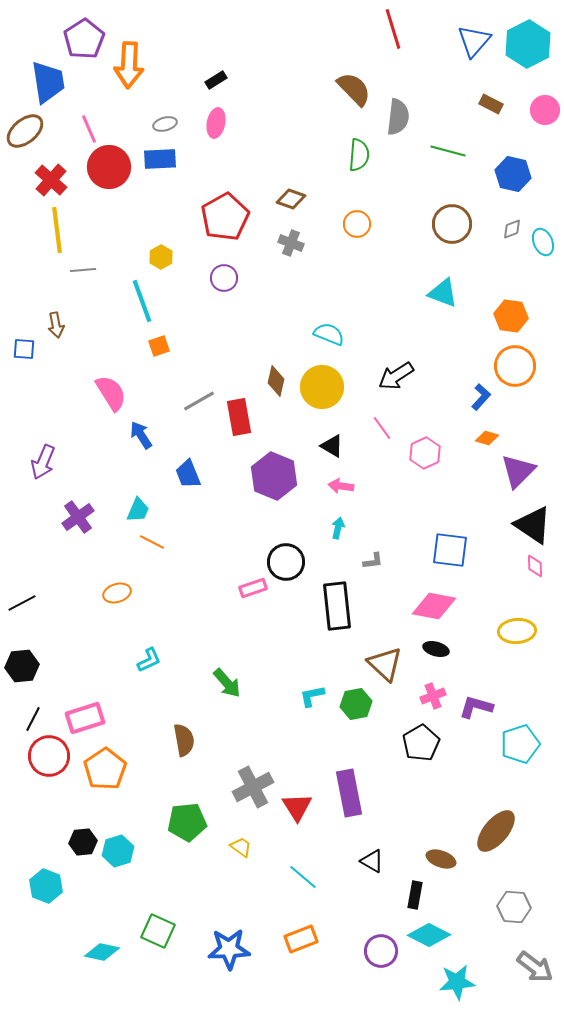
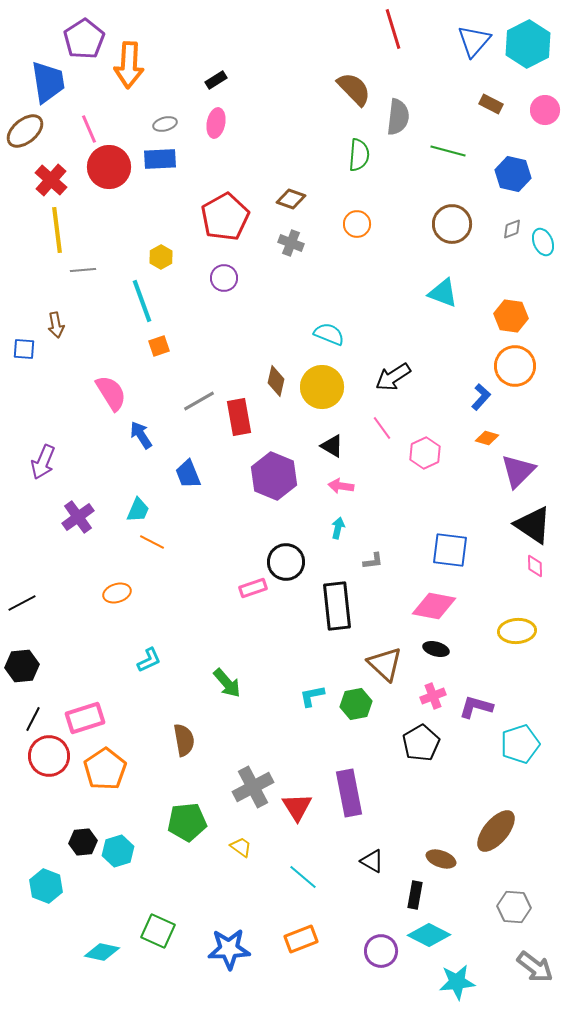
black arrow at (396, 376): moved 3 px left, 1 px down
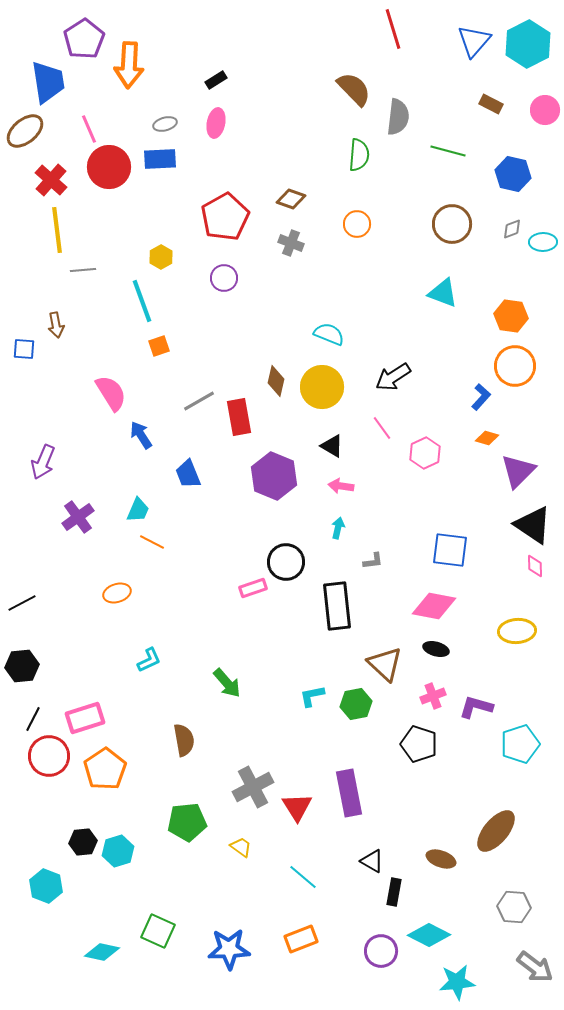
cyan ellipse at (543, 242): rotated 68 degrees counterclockwise
black pentagon at (421, 743): moved 2 px left, 1 px down; rotated 24 degrees counterclockwise
black rectangle at (415, 895): moved 21 px left, 3 px up
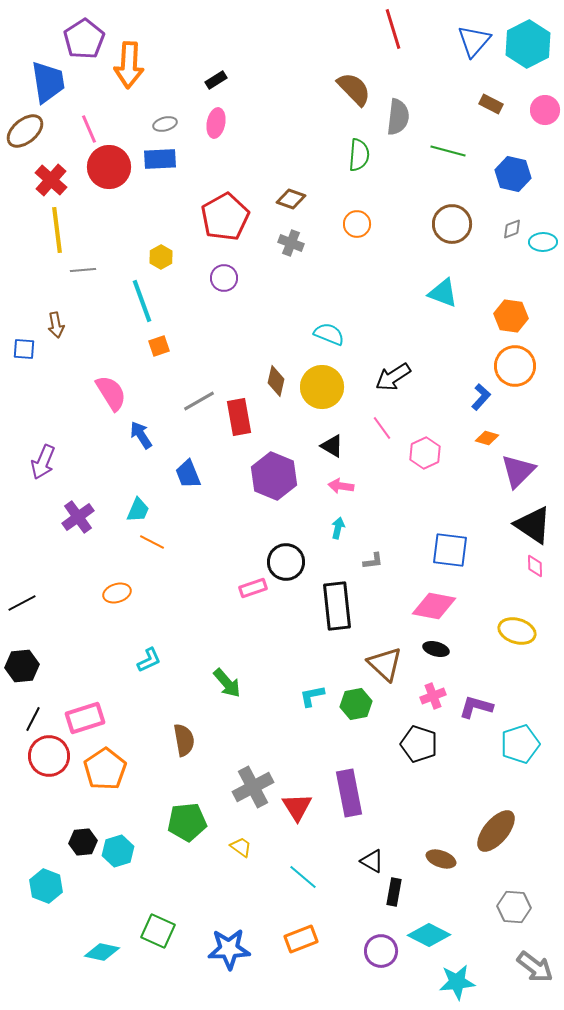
yellow ellipse at (517, 631): rotated 21 degrees clockwise
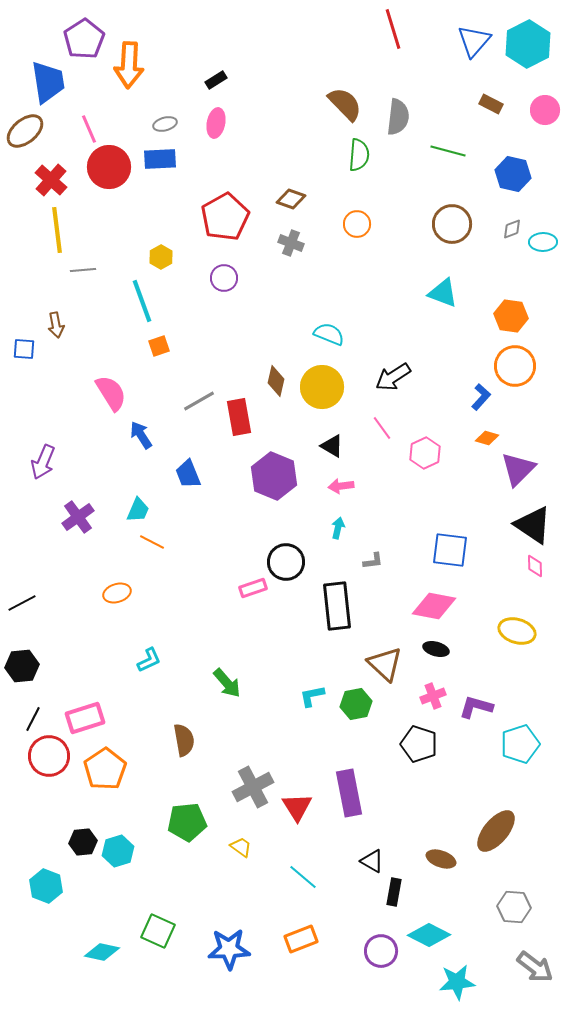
brown semicircle at (354, 89): moved 9 px left, 15 px down
purple triangle at (518, 471): moved 2 px up
pink arrow at (341, 486): rotated 15 degrees counterclockwise
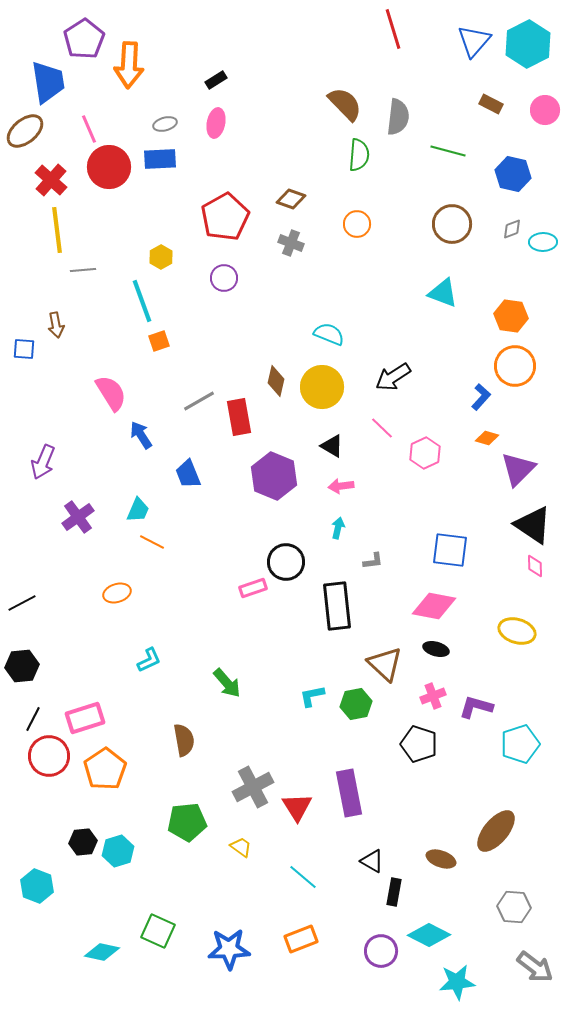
orange square at (159, 346): moved 5 px up
pink line at (382, 428): rotated 10 degrees counterclockwise
cyan hexagon at (46, 886): moved 9 px left
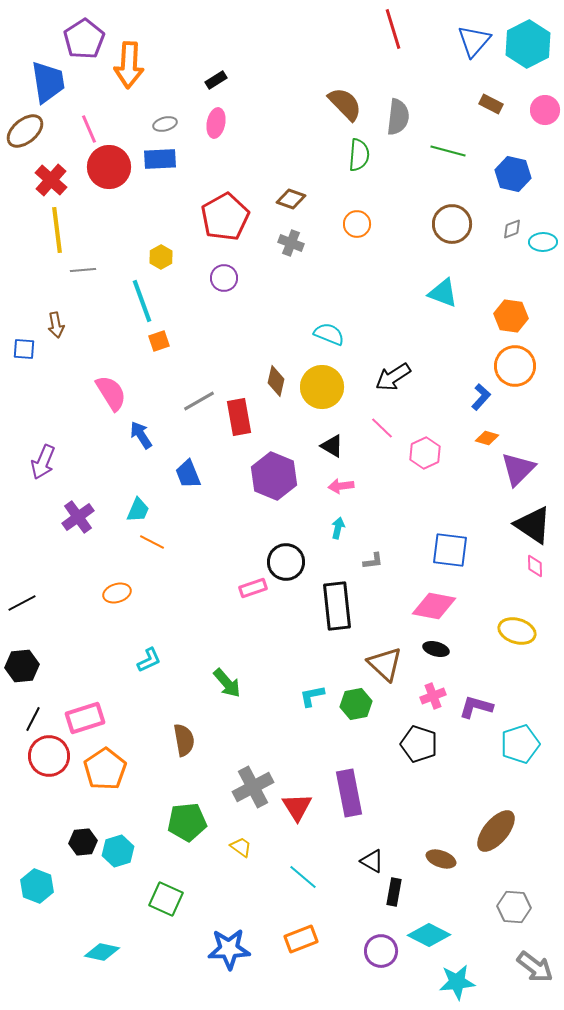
green square at (158, 931): moved 8 px right, 32 px up
